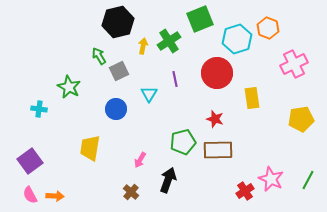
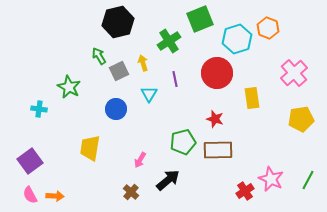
yellow arrow: moved 17 px down; rotated 28 degrees counterclockwise
pink cross: moved 9 px down; rotated 16 degrees counterclockwise
black arrow: rotated 30 degrees clockwise
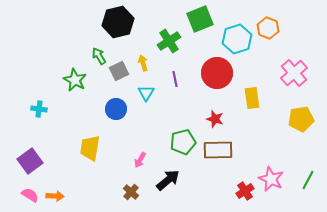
green star: moved 6 px right, 7 px up
cyan triangle: moved 3 px left, 1 px up
pink semicircle: rotated 150 degrees clockwise
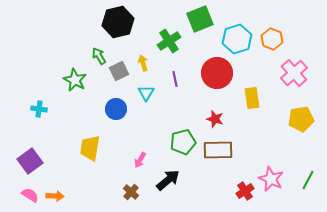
orange hexagon: moved 4 px right, 11 px down
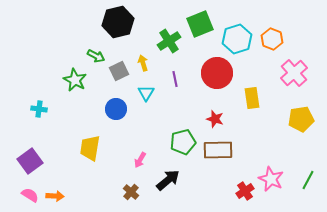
green square: moved 5 px down
green arrow: moved 3 px left; rotated 150 degrees clockwise
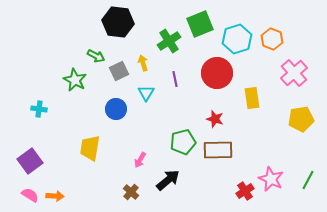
black hexagon: rotated 20 degrees clockwise
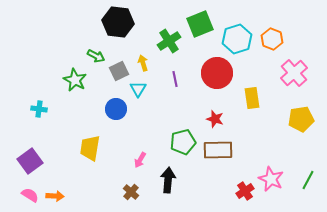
cyan triangle: moved 8 px left, 4 px up
black arrow: rotated 45 degrees counterclockwise
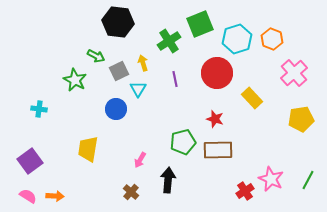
yellow rectangle: rotated 35 degrees counterclockwise
yellow trapezoid: moved 2 px left, 1 px down
pink semicircle: moved 2 px left, 1 px down
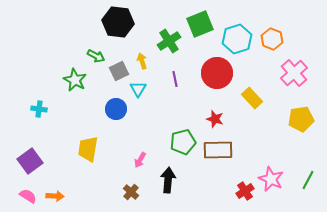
yellow arrow: moved 1 px left, 2 px up
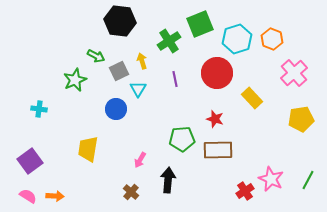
black hexagon: moved 2 px right, 1 px up
green star: rotated 20 degrees clockwise
green pentagon: moved 1 px left, 3 px up; rotated 10 degrees clockwise
